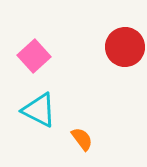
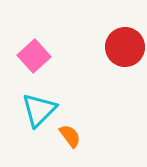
cyan triangle: rotated 48 degrees clockwise
orange semicircle: moved 12 px left, 3 px up
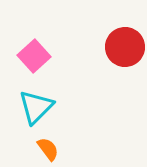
cyan triangle: moved 3 px left, 3 px up
orange semicircle: moved 22 px left, 13 px down
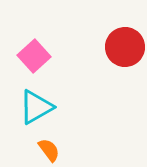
cyan triangle: rotated 15 degrees clockwise
orange semicircle: moved 1 px right, 1 px down
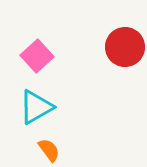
pink square: moved 3 px right
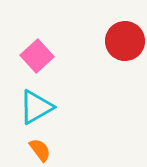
red circle: moved 6 px up
orange semicircle: moved 9 px left
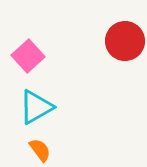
pink square: moved 9 px left
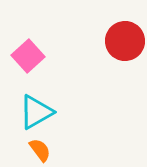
cyan triangle: moved 5 px down
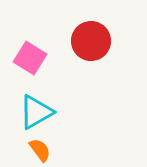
red circle: moved 34 px left
pink square: moved 2 px right, 2 px down; rotated 16 degrees counterclockwise
